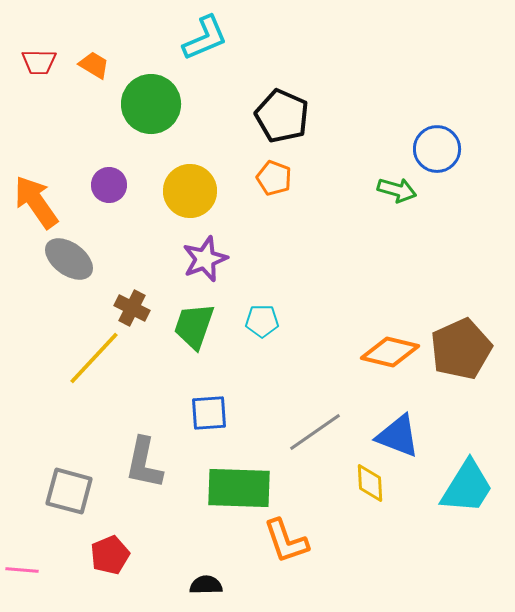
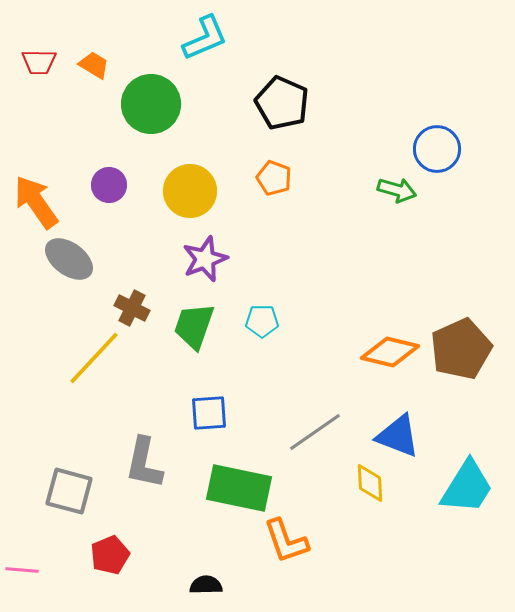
black pentagon: moved 13 px up
green rectangle: rotated 10 degrees clockwise
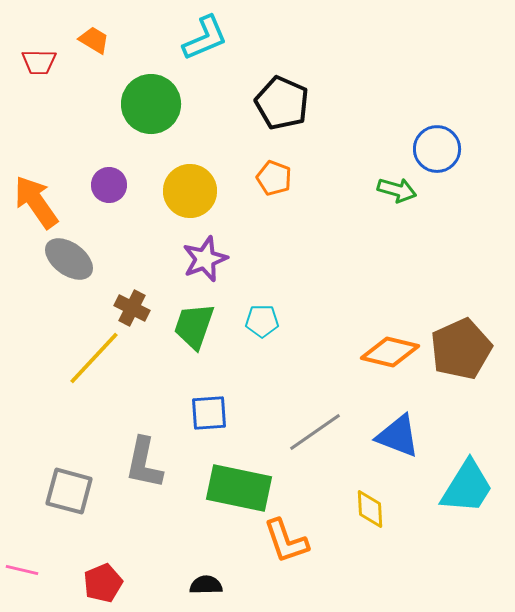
orange trapezoid: moved 25 px up
yellow diamond: moved 26 px down
red pentagon: moved 7 px left, 28 px down
pink line: rotated 8 degrees clockwise
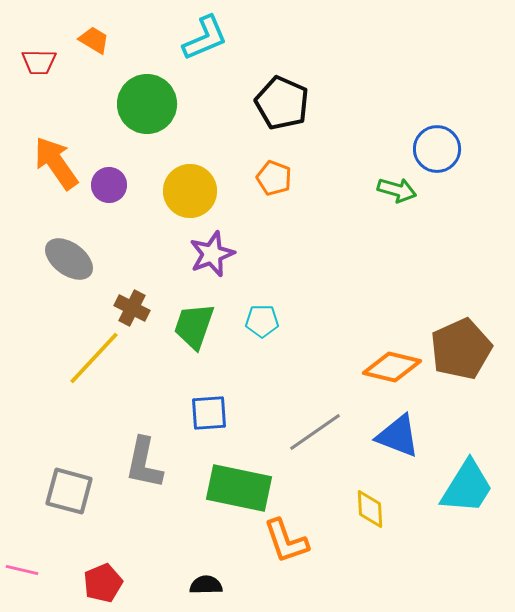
green circle: moved 4 px left
orange arrow: moved 20 px right, 39 px up
purple star: moved 7 px right, 5 px up
orange diamond: moved 2 px right, 15 px down
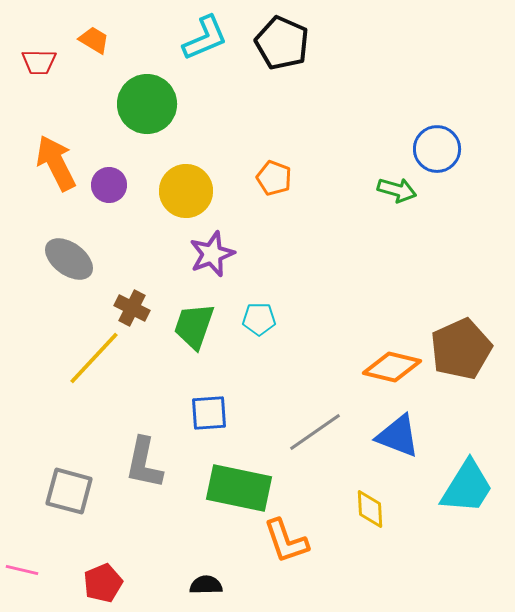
black pentagon: moved 60 px up
orange arrow: rotated 8 degrees clockwise
yellow circle: moved 4 px left
cyan pentagon: moved 3 px left, 2 px up
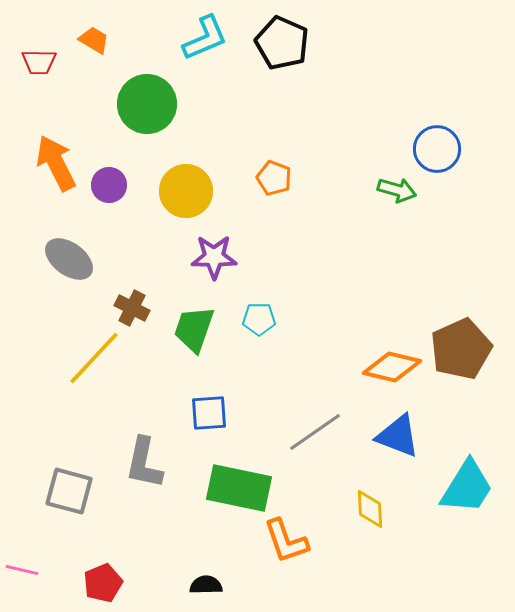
purple star: moved 2 px right, 3 px down; rotated 21 degrees clockwise
green trapezoid: moved 3 px down
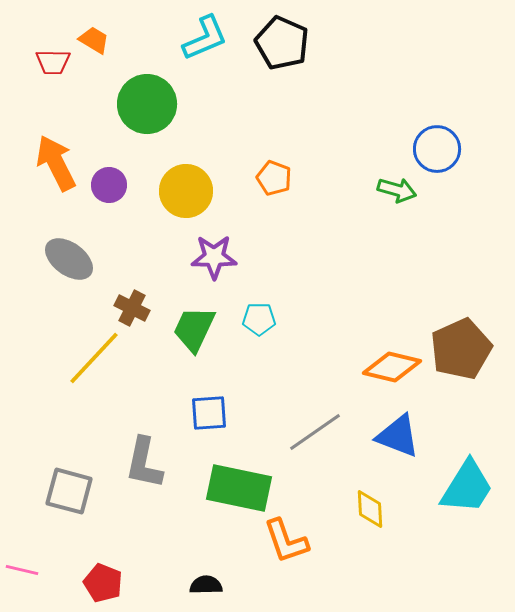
red trapezoid: moved 14 px right
green trapezoid: rotated 6 degrees clockwise
red pentagon: rotated 27 degrees counterclockwise
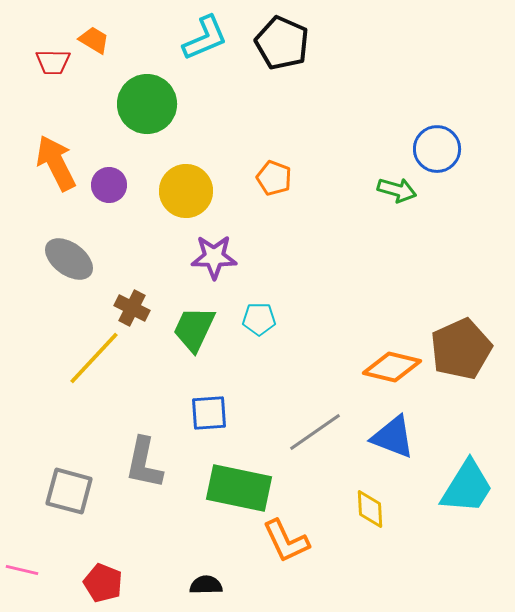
blue triangle: moved 5 px left, 1 px down
orange L-shape: rotated 6 degrees counterclockwise
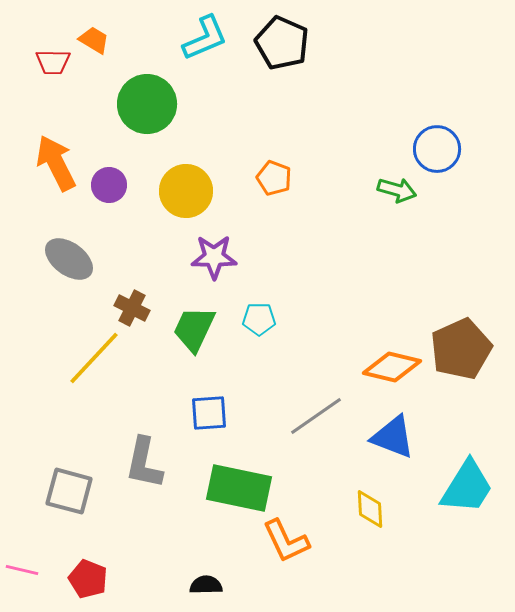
gray line: moved 1 px right, 16 px up
red pentagon: moved 15 px left, 4 px up
